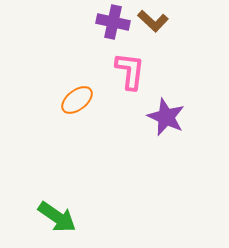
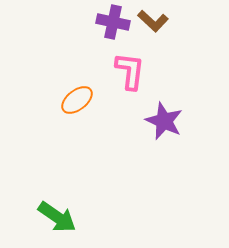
purple star: moved 2 px left, 4 px down
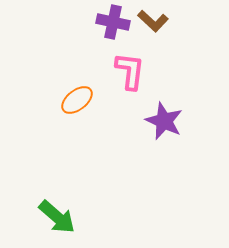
green arrow: rotated 6 degrees clockwise
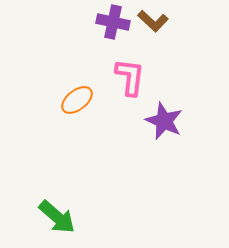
pink L-shape: moved 6 px down
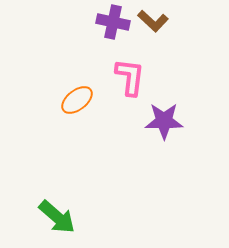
purple star: rotated 24 degrees counterclockwise
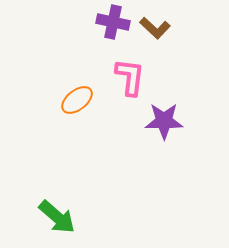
brown L-shape: moved 2 px right, 7 px down
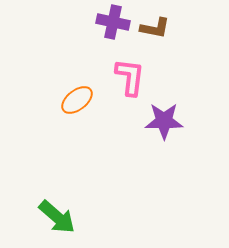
brown L-shape: rotated 32 degrees counterclockwise
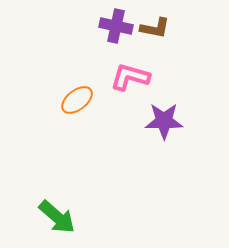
purple cross: moved 3 px right, 4 px down
pink L-shape: rotated 81 degrees counterclockwise
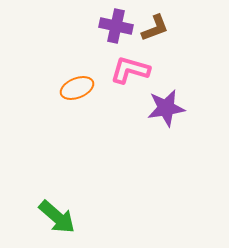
brown L-shape: rotated 32 degrees counterclockwise
pink L-shape: moved 7 px up
orange ellipse: moved 12 px up; rotated 16 degrees clockwise
purple star: moved 2 px right, 13 px up; rotated 9 degrees counterclockwise
